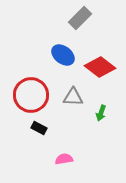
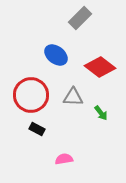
blue ellipse: moved 7 px left
green arrow: rotated 56 degrees counterclockwise
black rectangle: moved 2 px left, 1 px down
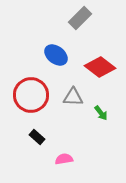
black rectangle: moved 8 px down; rotated 14 degrees clockwise
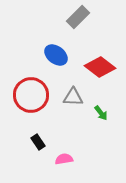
gray rectangle: moved 2 px left, 1 px up
black rectangle: moved 1 px right, 5 px down; rotated 14 degrees clockwise
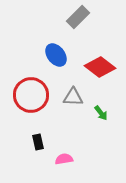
blue ellipse: rotated 15 degrees clockwise
black rectangle: rotated 21 degrees clockwise
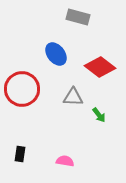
gray rectangle: rotated 60 degrees clockwise
blue ellipse: moved 1 px up
red circle: moved 9 px left, 6 px up
green arrow: moved 2 px left, 2 px down
black rectangle: moved 18 px left, 12 px down; rotated 21 degrees clockwise
pink semicircle: moved 1 px right, 2 px down; rotated 18 degrees clockwise
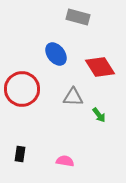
red diamond: rotated 20 degrees clockwise
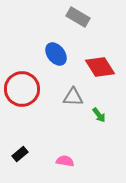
gray rectangle: rotated 15 degrees clockwise
black rectangle: rotated 42 degrees clockwise
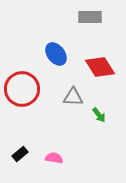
gray rectangle: moved 12 px right; rotated 30 degrees counterclockwise
pink semicircle: moved 11 px left, 3 px up
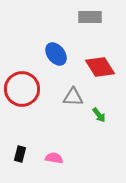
black rectangle: rotated 35 degrees counterclockwise
